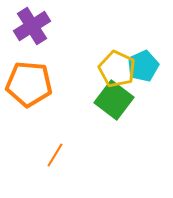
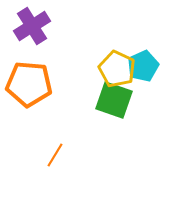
green square: rotated 18 degrees counterclockwise
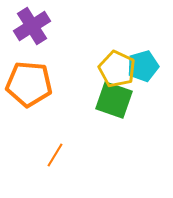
cyan pentagon: rotated 8 degrees clockwise
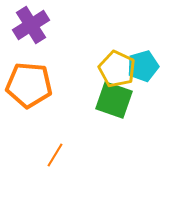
purple cross: moved 1 px left, 1 px up
orange pentagon: moved 1 px down
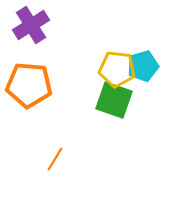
yellow pentagon: rotated 18 degrees counterclockwise
orange line: moved 4 px down
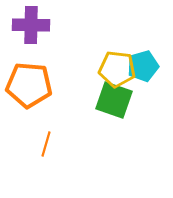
purple cross: rotated 33 degrees clockwise
orange line: moved 9 px left, 15 px up; rotated 15 degrees counterclockwise
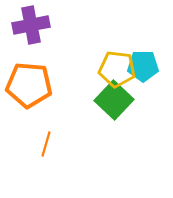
purple cross: rotated 12 degrees counterclockwise
cyan pentagon: rotated 16 degrees clockwise
green square: rotated 24 degrees clockwise
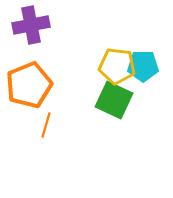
yellow pentagon: moved 3 px up
orange pentagon: rotated 27 degrees counterclockwise
green square: rotated 18 degrees counterclockwise
orange line: moved 19 px up
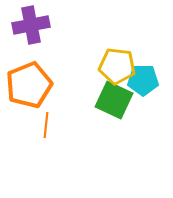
cyan pentagon: moved 14 px down
orange line: rotated 10 degrees counterclockwise
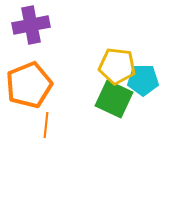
green square: moved 1 px up
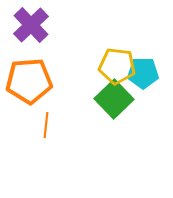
purple cross: rotated 33 degrees counterclockwise
cyan pentagon: moved 7 px up
orange pentagon: moved 4 px up; rotated 18 degrees clockwise
green square: rotated 21 degrees clockwise
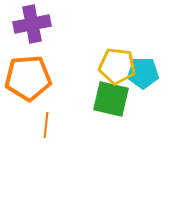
purple cross: moved 1 px right, 1 px up; rotated 33 degrees clockwise
orange pentagon: moved 1 px left, 3 px up
green square: moved 3 px left; rotated 33 degrees counterclockwise
